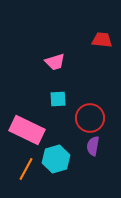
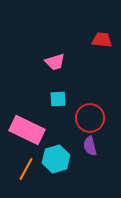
purple semicircle: moved 3 px left; rotated 24 degrees counterclockwise
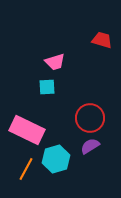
red trapezoid: rotated 10 degrees clockwise
cyan square: moved 11 px left, 12 px up
purple semicircle: rotated 72 degrees clockwise
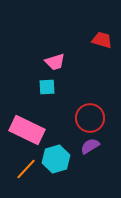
orange line: rotated 15 degrees clockwise
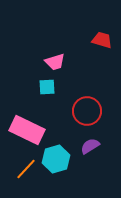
red circle: moved 3 px left, 7 px up
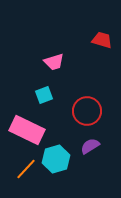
pink trapezoid: moved 1 px left
cyan square: moved 3 px left, 8 px down; rotated 18 degrees counterclockwise
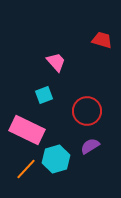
pink trapezoid: moved 2 px right; rotated 115 degrees counterclockwise
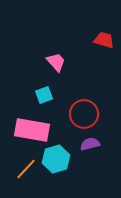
red trapezoid: moved 2 px right
red circle: moved 3 px left, 3 px down
pink rectangle: moved 5 px right; rotated 16 degrees counterclockwise
purple semicircle: moved 2 px up; rotated 18 degrees clockwise
